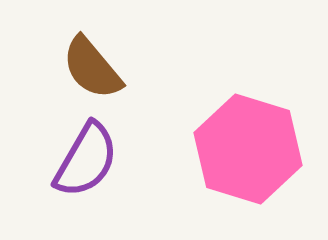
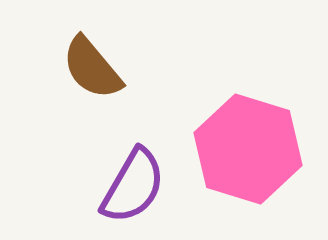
purple semicircle: moved 47 px right, 26 px down
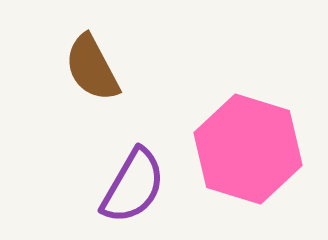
brown semicircle: rotated 12 degrees clockwise
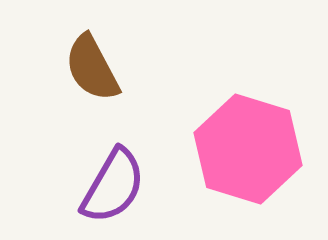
purple semicircle: moved 20 px left
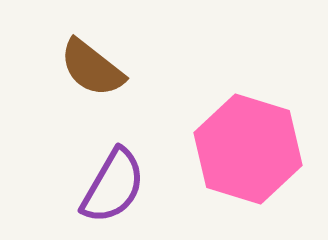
brown semicircle: rotated 24 degrees counterclockwise
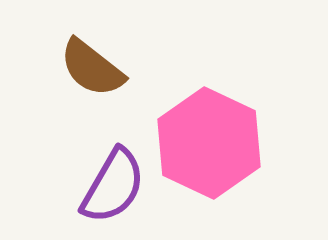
pink hexagon: moved 39 px left, 6 px up; rotated 8 degrees clockwise
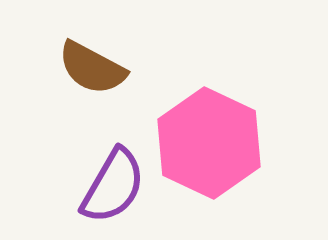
brown semicircle: rotated 10 degrees counterclockwise
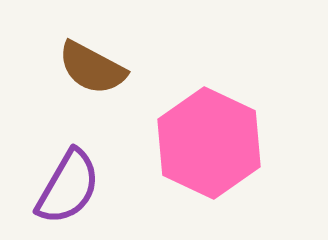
purple semicircle: moved 45 px left, 1 px down
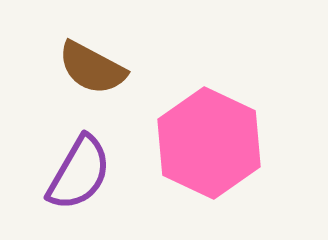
purple semicircle: moved 11 px right, 14 px up
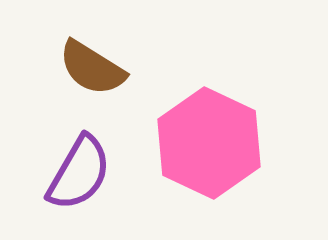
brown semicircle: rotated 4 degrees clockwise
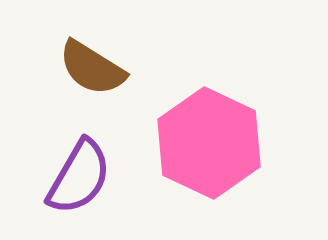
purple semicircle: moved 4 px down
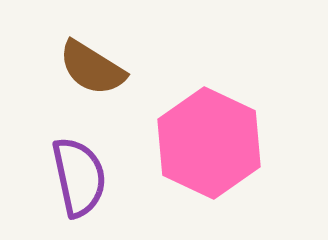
purple semicircle: rotated 42 degrees counterclockwise
